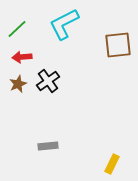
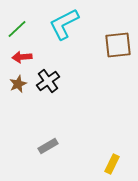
gray rectangle: rotated 24 degrees counterclockwise
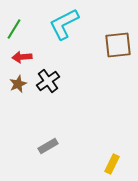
green line: moved 3 px left; rotated 15 degrees counterclockwise
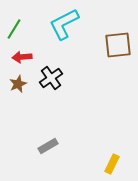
black cross: moved 3 px right, 3 px up
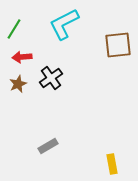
yellow rectangle: rotated 36 degrees counterclockwise
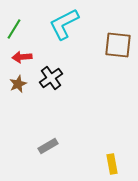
brown square: rotated 12 degrees clockwise
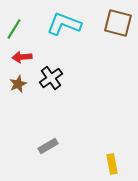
cyan L-shape: rotated 48 degrees clockwise
brown square: moved 22 px up; rotated 8 degrees clockwise
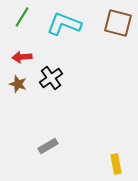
green line: moved 8 px right, 12 px up
brown star: rotated 30 degrees counterclockwise
yellow rectangle: moved 4 px right
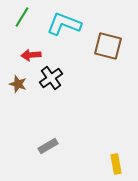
brown square: moved 10 px left, 23 px down
red arrow: moved 9 px right, 2 px up
